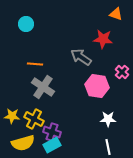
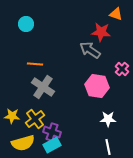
red star: moved 2 px left, 7 px up
gray arrow: moved 9 px right, 7 px up
pink cross: moved 3 px up
yellow cross: moved 1 px right; rotated 24 degrees clockwise
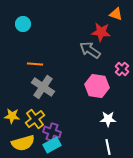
cyan circle: moved 3 px left
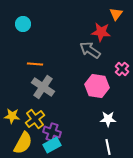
orange triangle: rotated 48 degrees clockwise
yellow semicircle: rotated 45 degrees counterclockwise
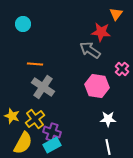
yellow star: rotated 14 degrees clockwise
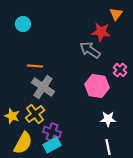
orange line: moved 2 px down
pink cross: moved 2 px left, 1 px down
yellow cross: moved 5 px up
